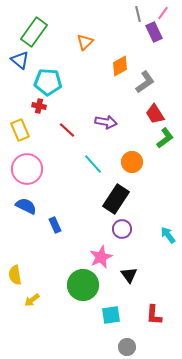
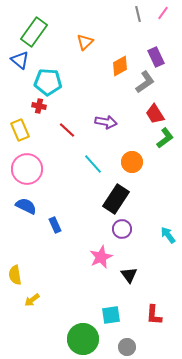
purple rectangle: moved 2 px right, 25 px down
green circle: moved 54 px down
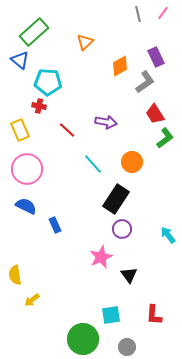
green rectangle: rotated 12 degrees clockwise
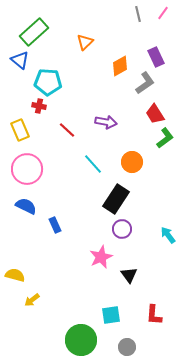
gray L-shape: moved 1 px down
yellow semicircle: rotated 114 degrees clockwise
green circle: moved 2 px left, 1 px down
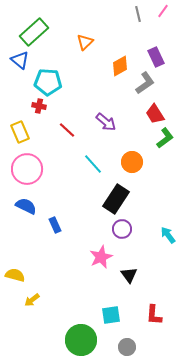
pink line: moved 2 px up
purple arrow: rotated 30 degrees clockwise
yellow rectangle: moved 2 px down
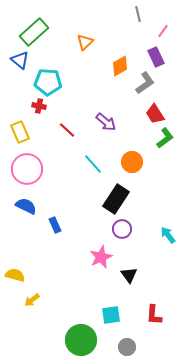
pink line: moved 20 px down
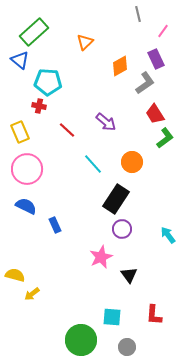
purple rectangle: moved 2 px down
yellow arrow: moved 6 px up
cyan square: moved 1 px right, 2 px down; rotated 12 degrees clockwise
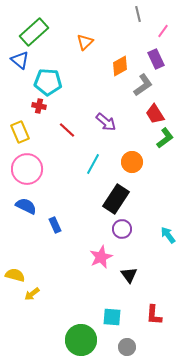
gray L-shape: moved 2 px left, 2 px down
cyan line: rotated 70 degrees clockwise
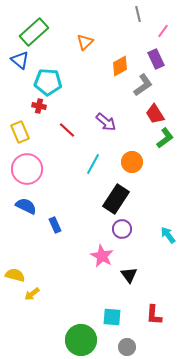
pink star: moved 1 px right, 1 px up; rotated 20 degrees counterclockwise
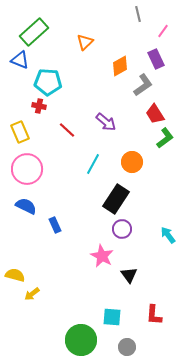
blue triangle: rotated 18 degrees counterclockwise
